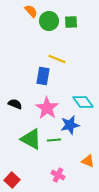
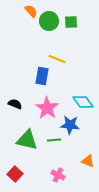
blue rectangle: moved 1 px left
blue star: rotated 18 degrees clockwise
green triangle: moved 4 px left, 1 px down; rotated 15 degrees counterclockwise
red square: moved 3 px right, 6 px up
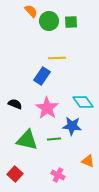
yellow line: moved 1 px up; rotated 24 degrees counterclockwise
blue rectangle: rotated 24 degrees clockwise
blue star: moved 2 px right, 1 px down
green line: moved 1 px up
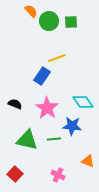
yellow line: rotated 18 degrees counterclockwise
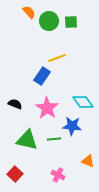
orange semicircle: moved 2 px left, 1 px down
